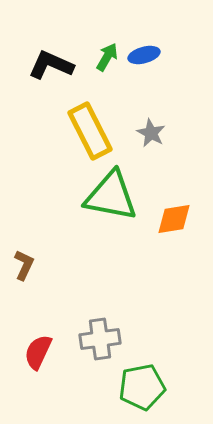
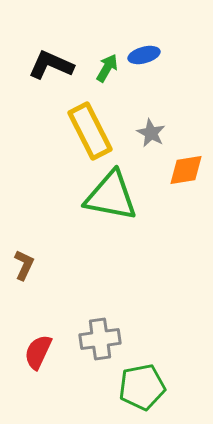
green arrow: moved 11 px down
orange diamond: moved 12 px right, 49 px up
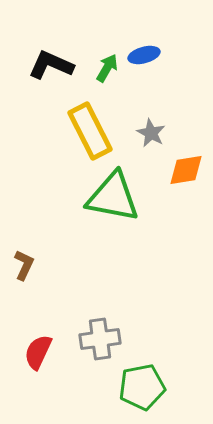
green triangle: moved 2 px right, 1 px down
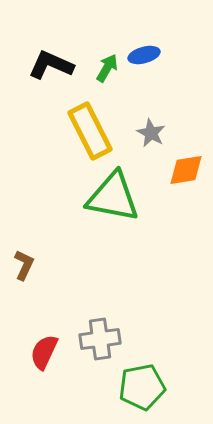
red semicircle: moved 6 px right
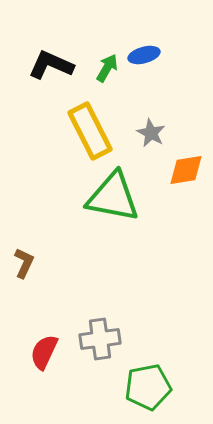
brown L-shape: moved 2 px up
green pentagon: moved 6 px right
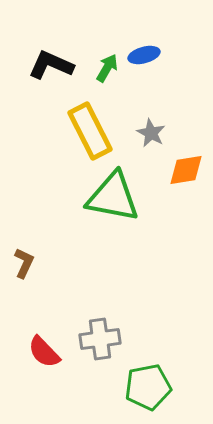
red semicircle: rotated 69 degrees counterclockwise
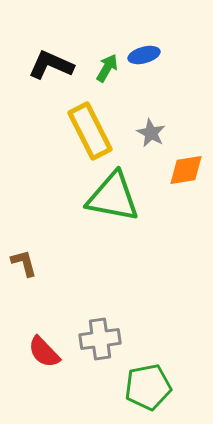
brown L-shape: rotated 40 degrees counterclockwise
